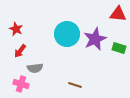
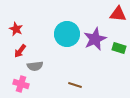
gray semicircle: moved 2 px up
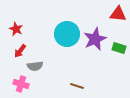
brown line: moved 2 px right, 1 px down
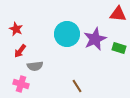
brown line: rotated 40 degrees clockwise
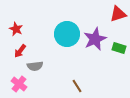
red triangle: rotated 24 degrees counterclockwise
pink cross: moved 2 px left; rotated 21 degrees clockwise
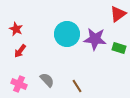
red triangle: rotated 18 degrees counterclockwise
purple star: rotated 30 degrees clockwise
gray semicircle: moved 12 px right, 14 px down; rotated 126 degrees counterclockwise
pink cross: rotated 14 degrees counterclockwise
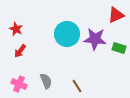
red triangle: moved 2 px left, 1 px down; rotated 12 degrees clockwise
gray semicircle: moved 1 px left, 1 px down; rotated 21 degrees clockwise
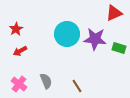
red triangle: moved 2 px left, 2 px up
red star: rotated 16 degrees clockwise
red arrow: rotated 24 degrees clockwise
pink cross: rotated 14 degrees clockwise
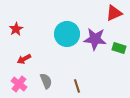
red arrow: moved 4 px right, 8 px down
brown line: rotated 16 degrees clockwise
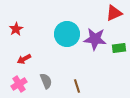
green rectangle: rotated 24 degrees counterclockwise
pink cross: rotated 21 degrees clockwise
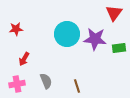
red triangle: rotated 30 degrees counterclockwise
red star: rotated 24 degrees clockwise
red arrow: rotated 32 degrees counterclockwise
pink cross: moved 2 px left; rotated 21 degrees clockwise
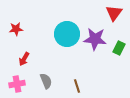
green rectangle: rotated 56 degrees counterclockwise
